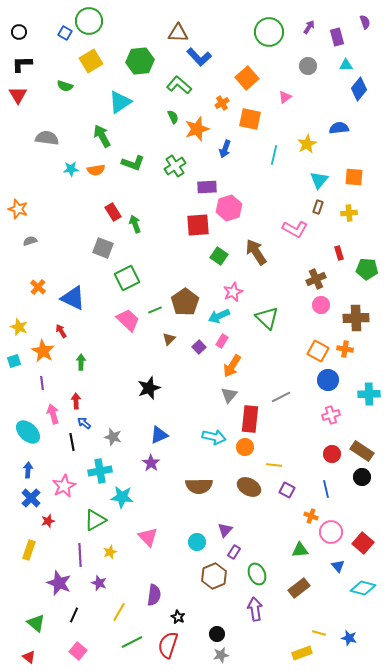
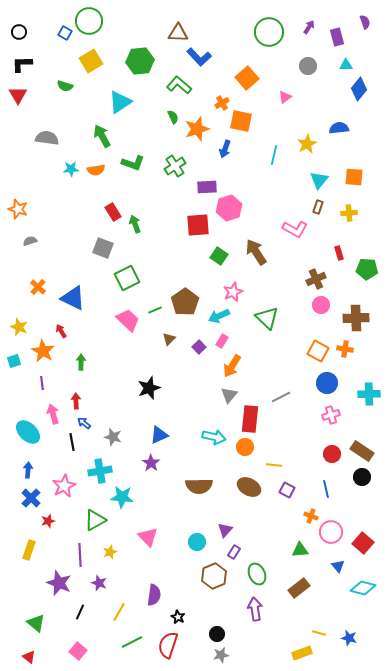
orange square at (250, 119): moved 9 px left, 2 px down
blue circle at (328, 380): moved 1 px left, 3 px down
black line at (74, 615): moved 6 px right, 3 px up
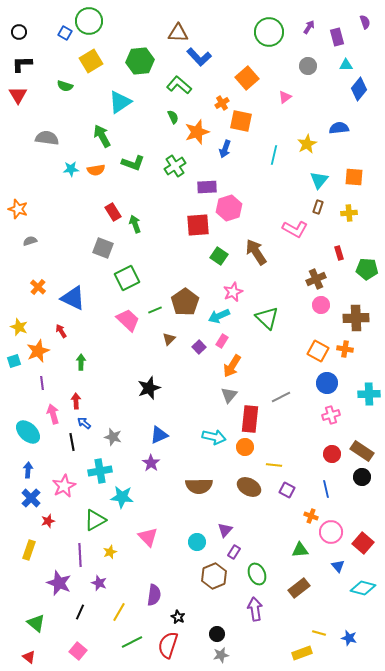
orange star at (197, 129): moved 3 px down
orange star at (43, 351): moved 5 px left; rotated 20 degrees clockwise
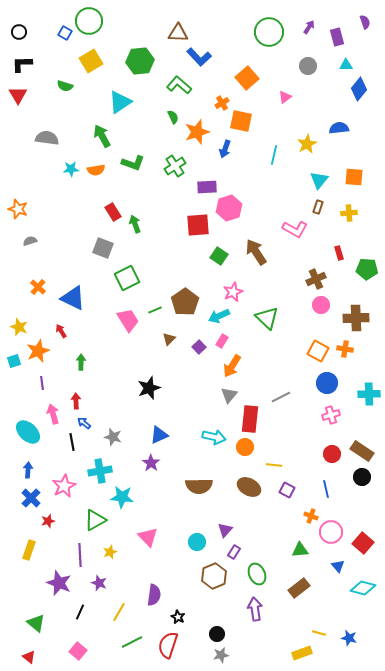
pink trapezoid at (128, 320): rotated 15 degrees clockwise
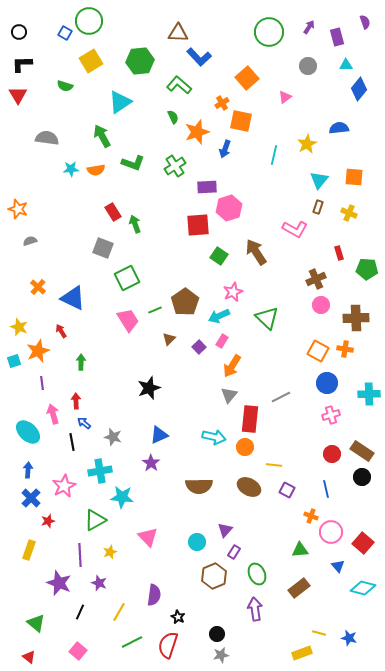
yellow cross at (349, 213): rotated 28 degrees clockwise
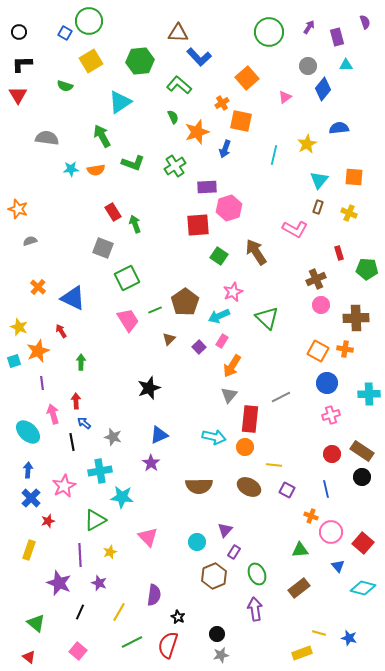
blue diamond at (359, 89): moved 36 px left
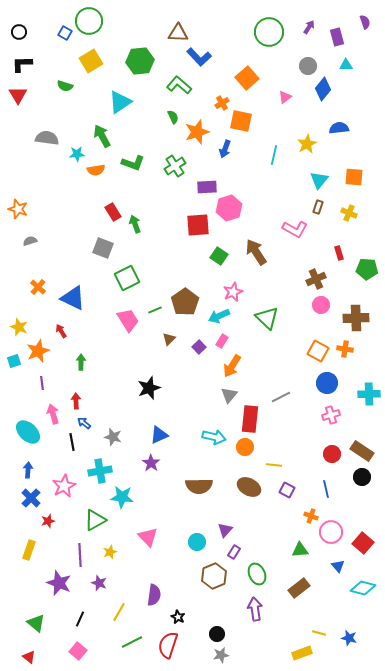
cyan star at (71, 169): moved 6 px right, 15 px up
black line at (80, 612): moved 7 px down
